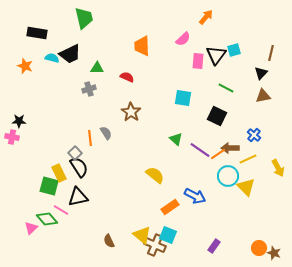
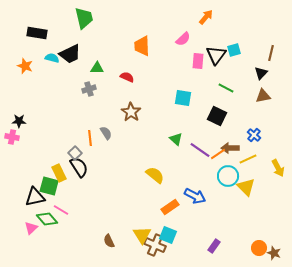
black triangle at (78, 197): moved 43 px left
yellow triangle at (142, 235): rotated 18 degrees clockwise
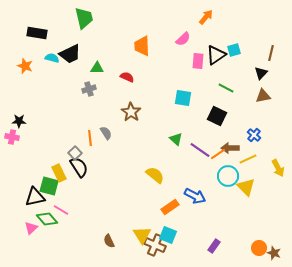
black triangle at (216, 55): rotated 20 degrees clockwise
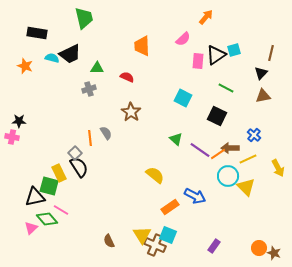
cyan square at (183, 98): rotated 18 degrees clockwise
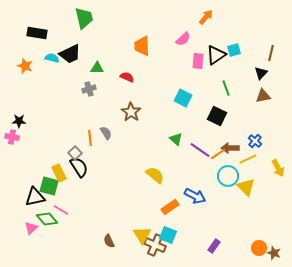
green line at (226, 88): rotated 42 degrees clockwise
blue cross at (254, 135): moved 1 px right, 6 px down
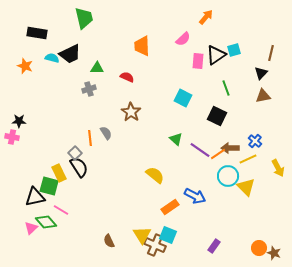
green diamond at (47, 219): moved 1 px left, 3 px down
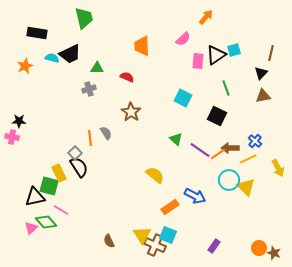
orange star at (25, 66): rotated 28 degrees clockwise
cyan circle at (228, 176): moved 1 px right, 4 px down
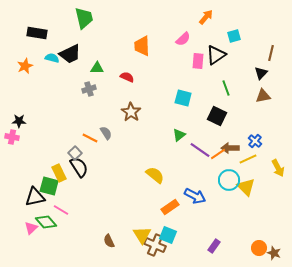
cyan square at (234, 50): moved 14 px up
cyan square at (183, 98): rotated 12 degrees counterclockwise
orange line at (90, 138): rotated 56 degrees counterclockwise
green triangle at (176, 139): moved 3 px right, 4 px up; rotated 40 degrees clockwise
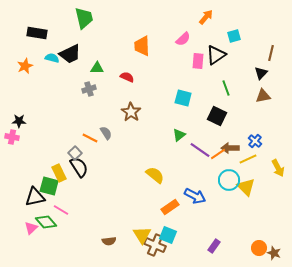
brown semicircle at (109, 241): rotated 72 degrees counterclockwise
